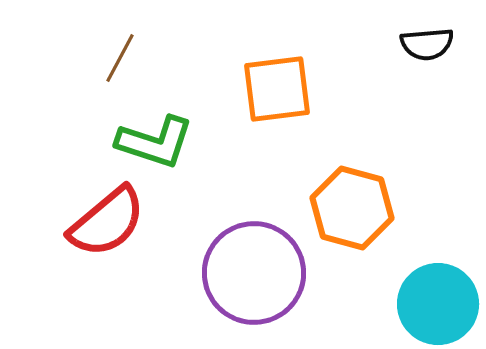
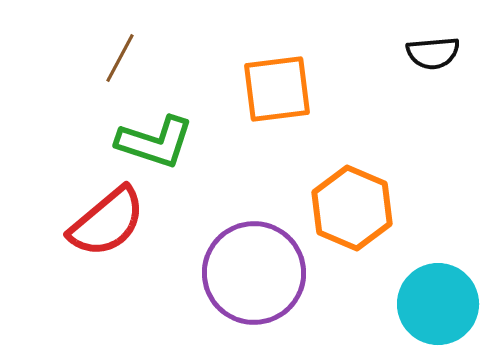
black semicircle: moved 6 px right, 9 px down
orange hexagon: rotated 8 degrees clockwise
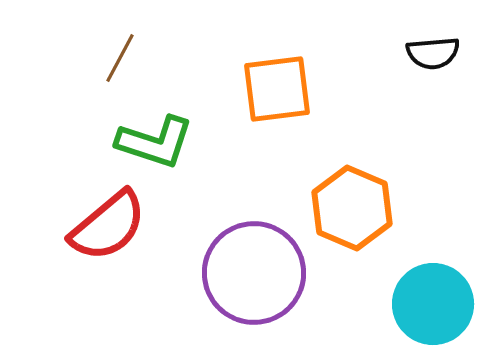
red semicircle: moved 1 px right, 4 px down
cyan circle: moved 5 px left
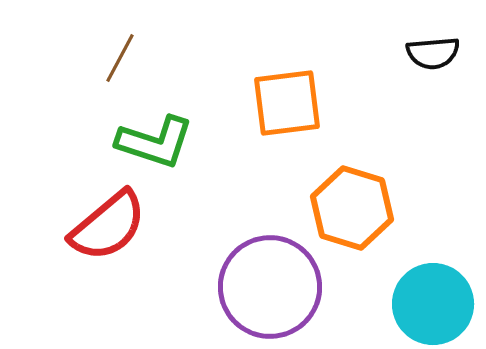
orange square: moved 10 px right, 14 px down
orange hexagon: rotated 6 degrees counterclockwise
purple circle: moved 16 px right, 14 px down
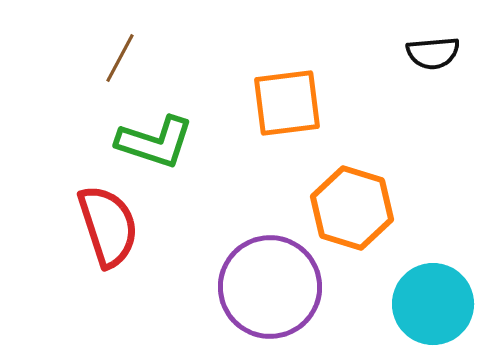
red semicircle: rotated 68 degrees counterclockwise
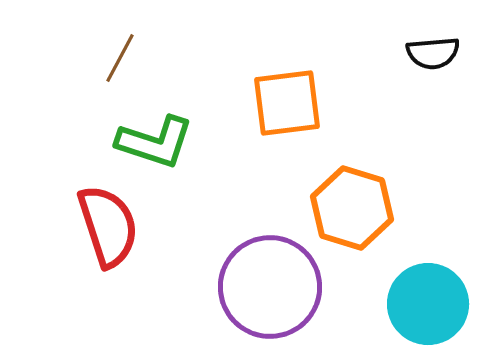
cyan circle: moved 5 px left
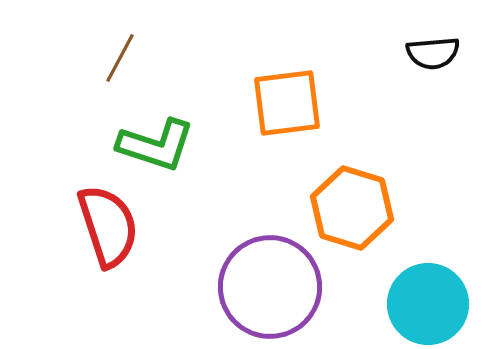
green L-shape: moved 1 px right, 3 px down
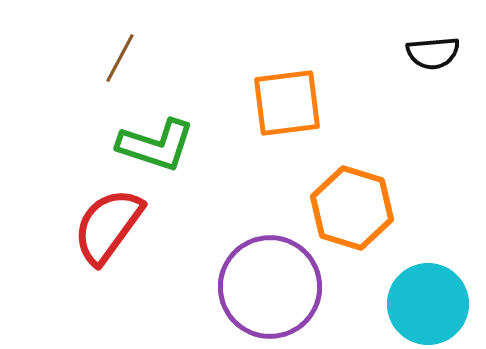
red semicircle: rotated 126 degrees counterclockwise
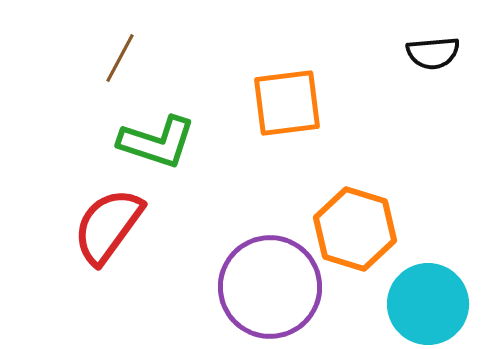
green L-shape: moved 1 px right, 3 px up
orange hexagon: moved 3 px right, 21 px down
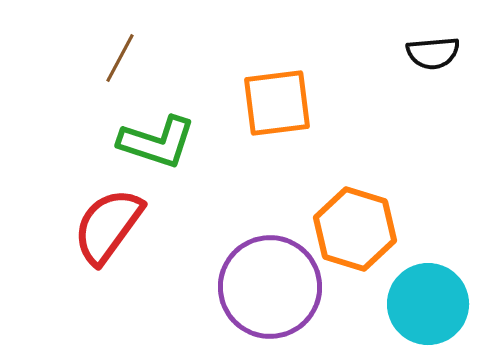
orange square: moved 10 px left
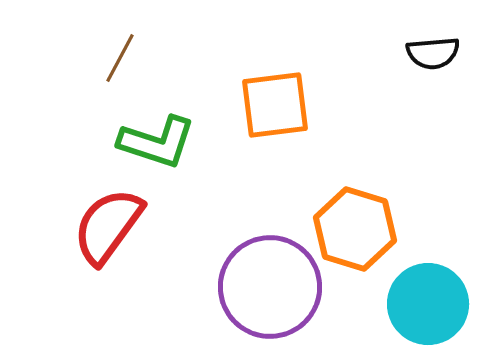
orange square: moved 2 px left, 2 px down
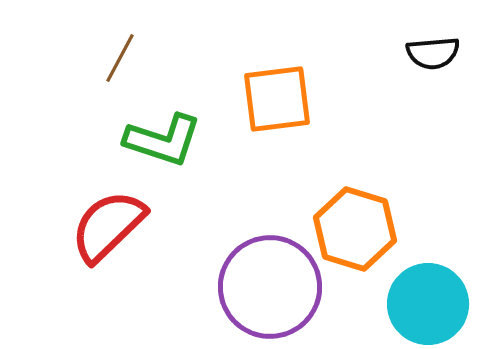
orange square: moved 2 px right, 6 px up
green L-shape: moved 6 px right, 2 px up
red semicircle: rotated 10 degrees clockwise
